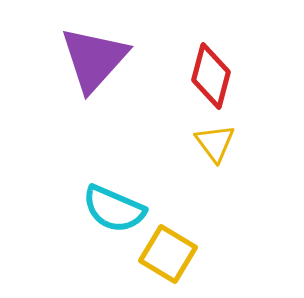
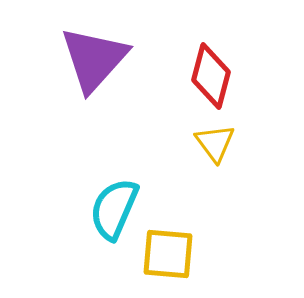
cyan semicircle: rotated 90 degrees clockwise
yellow square: rotated 26 degrees counterclockwise
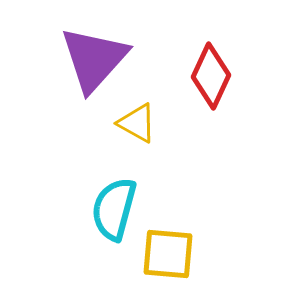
red diamond: rotated 10 degrees clockwise
yellow triangle: moved 78 px left, 20 px up; rotated 24 degrees counterclockwise
cyan semicircle: rotated 8 degrees counterclockwise
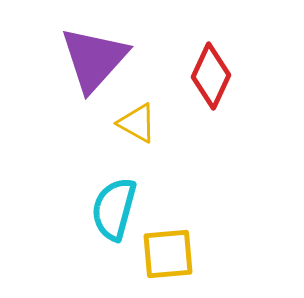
yellow square: rotated 10 degrees counterclockwise
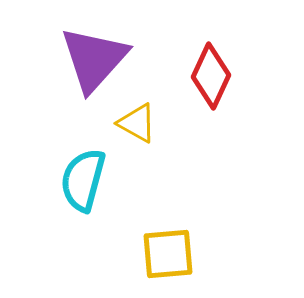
cyan semicircle: moved 31 px left, 29 px up
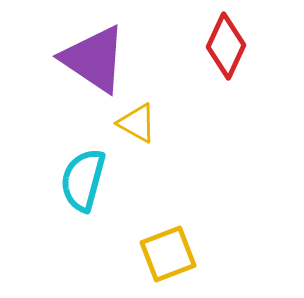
purple triangle: rotated 38 degrees counterclockwise
red diamond: moved 15 px right, 30 px up
yellow square: rotated 16 degrees counterclockwise
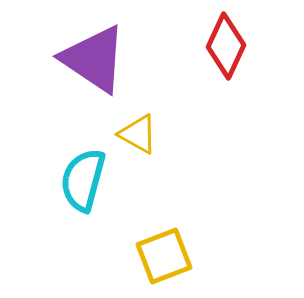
yellow triangle: moved 1 px right, 11 px down
yellow square: moved 4 px left, 2 px down
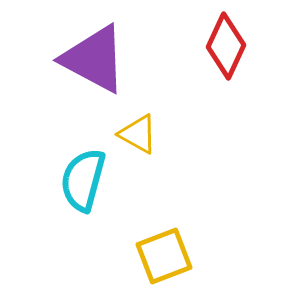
purple triangle: rotated 6 degrees counterclockwise
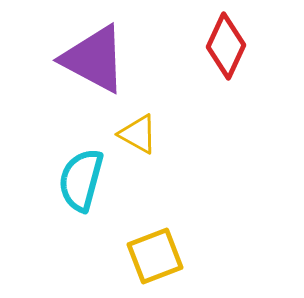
cyan semicircle: moved 2 px left
yellow square: moved 9 px left
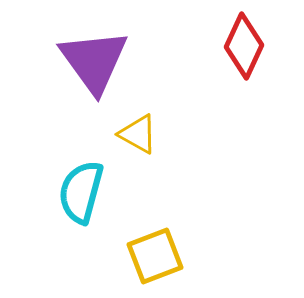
red diamond: moved 18 px right
purple triangle: moved 2 px down; rotated 26 degrees clockwise
cyan semicircle: moved 12 px down
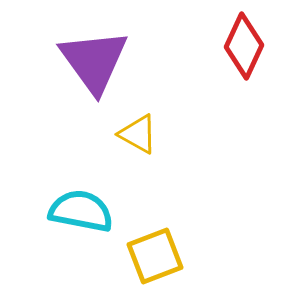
cyan semicircle: moved 19 px down; rotated 86 degrees clockwise
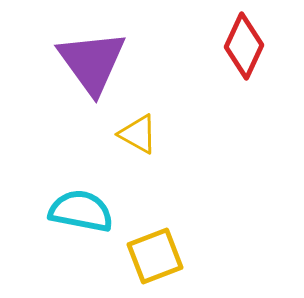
purple triangle: moved 2 px left, 1 px down
